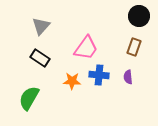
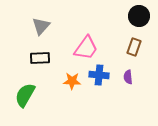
black rectangle: rotated 36 degrees counterclockwise
green semicircle: moved 4 px left, 3 px up
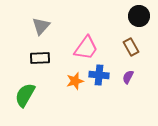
brown rectangle: moved 3 px left; rotated 48 degrees counterclockwise
purple semicircle: rotated 32 degrees clockwise
orange star: moved 3 px right; rotated 18 degrees counterclockwise
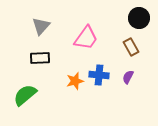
black circle: moved 2 px down
pink trapezoid: moved 10 px up
green semicircle: rotated 20 degrees clockwise
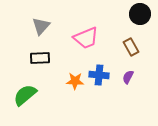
black circle: moved 1 px right, 4 px up
pink trapezoid: rotated 32 degrees clockwise
orange star: rotated 18 degrees clockwise
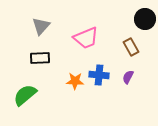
black circle: moved 5 px right, 5 px down
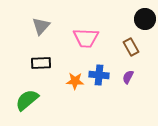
pink trapezoid: rotated 24 degrees clockwise
black rectangle: moved 1 px right, 5 px down
green semicircle: moved 2 px right, 5 px down
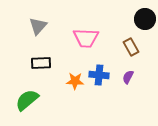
gray triangle: moved 3 px left
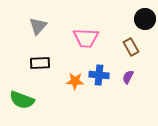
black rectangle: moved 1 px left
green semicircle: moved 5 px left; rotated 120 degrees counterclockwise
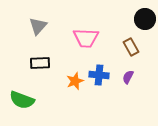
orange star: rotated 24 degrees counterclockwise
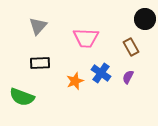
blue cross: moved 2 px right, 2 px up; rotated 30 degrees clockwise
green semicircle: moved 3 px up
